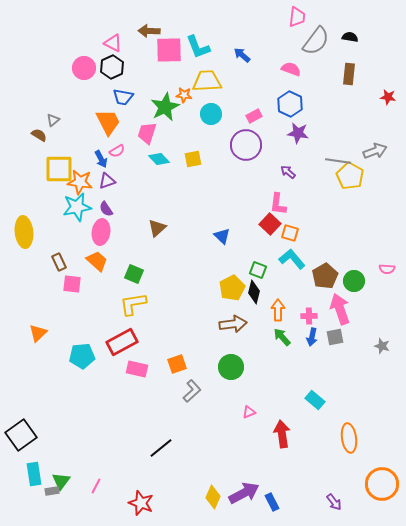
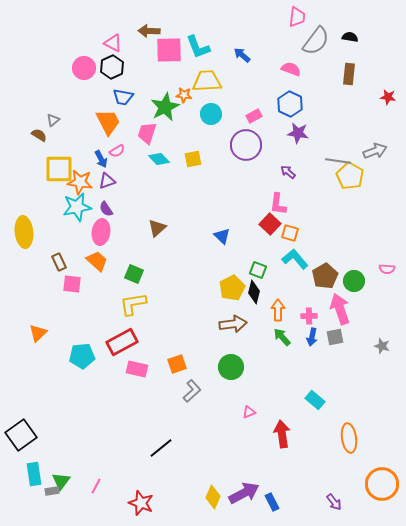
cyan L-shape at (292, 259): moved 3 px right
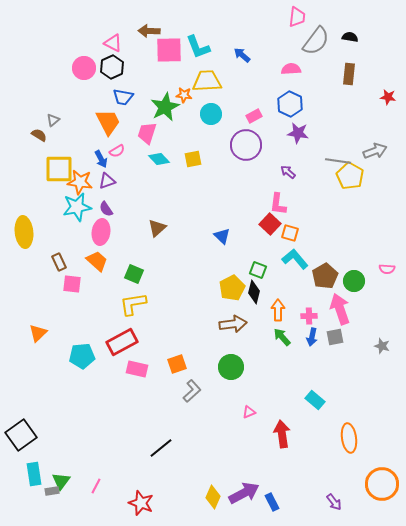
pink semicircle at (291, 69): rotated 24 degrees counterclockwise
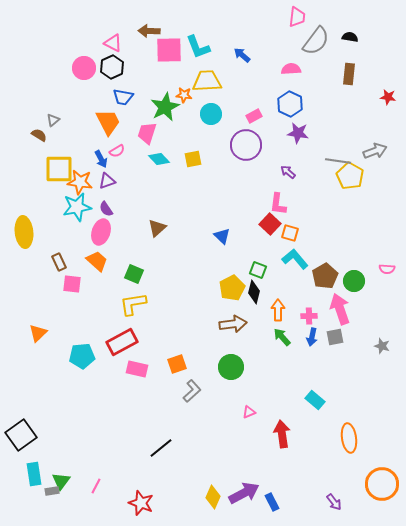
pink ellipse at (101, 232): rotated 10 degrees clockwise
